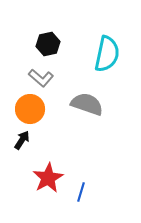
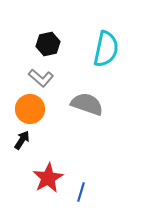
cyan semicircle: moved 1 px left, 5 px up
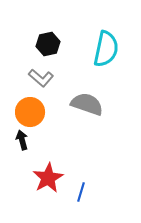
orange circle: moved 3 px down
black arrow: rotated 48 degrees counterclockwise
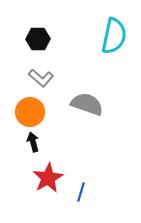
black hexagon: moved 10 px left, 5 px up; rotated 10 degrees clockwise
cyan semicircle: moved 8 px right, 13 px up
black arrow: moved 11 px right, 2 px down
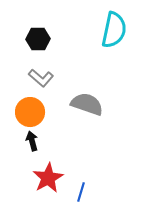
cyan semicircle: moved 6 px up
black arrow: moved 1 px left, 1 px up
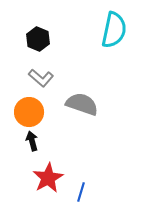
black hexagon: rotated 25 degrees clockwise
gray semicircle: moved 5 px left
orange circle: moved 1 px left
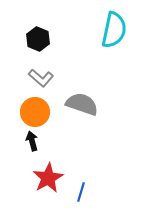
orange circle: moved 6 px right
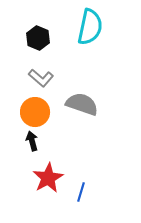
cyan semicircle: moved 24 px left, 3 px up
black hexagon: moved 1 px up
